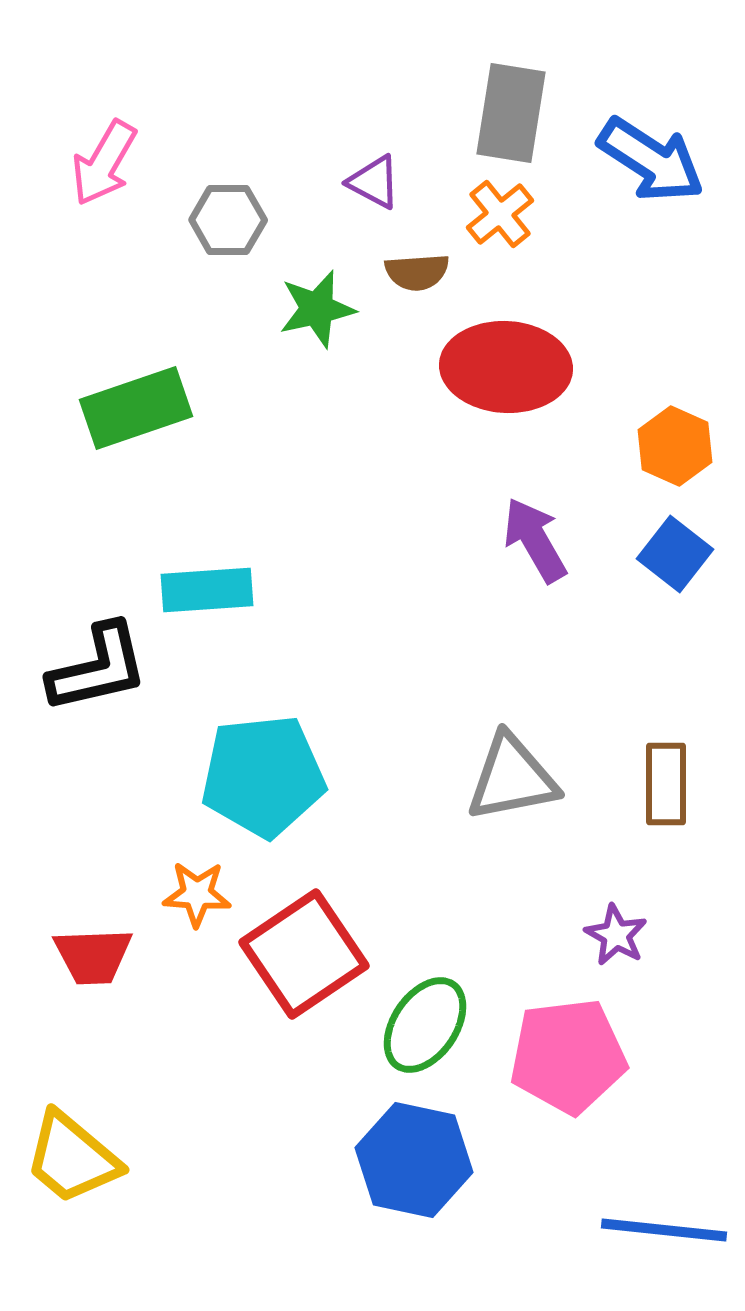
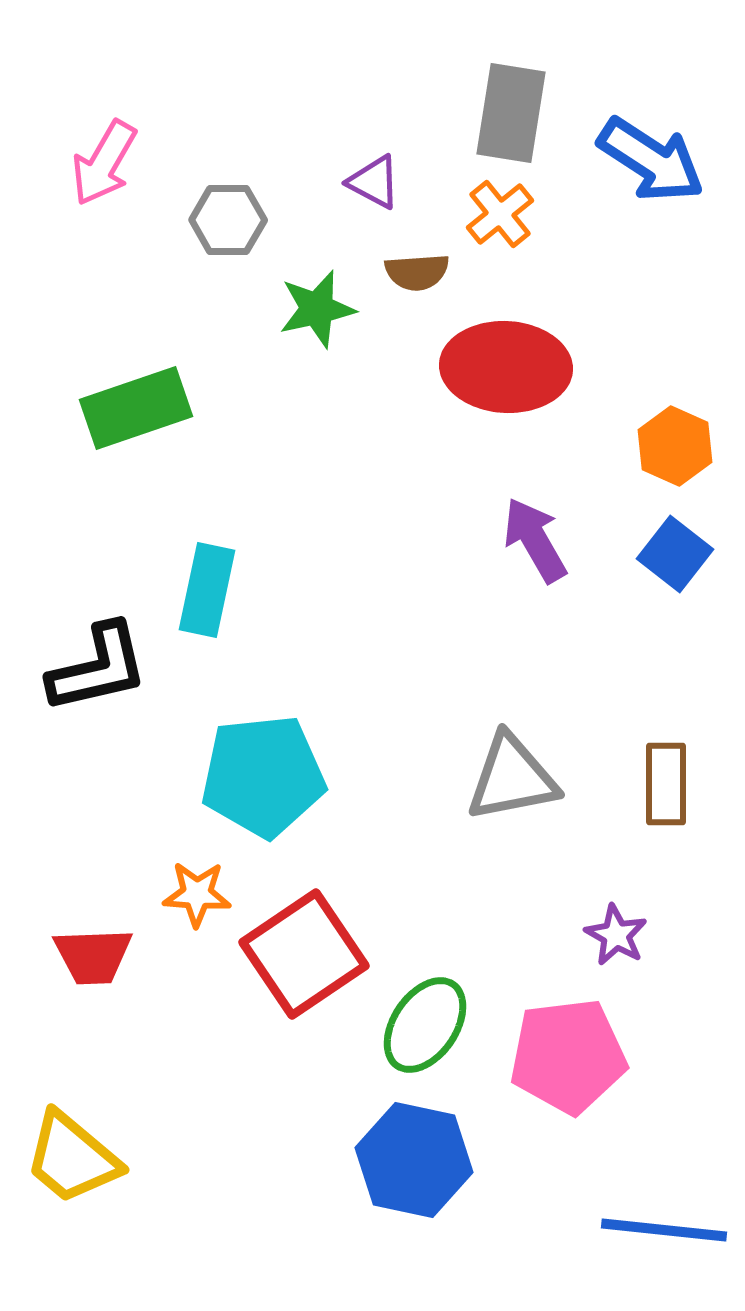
cyan rectangle: rotated 74 degrees counterclockwise
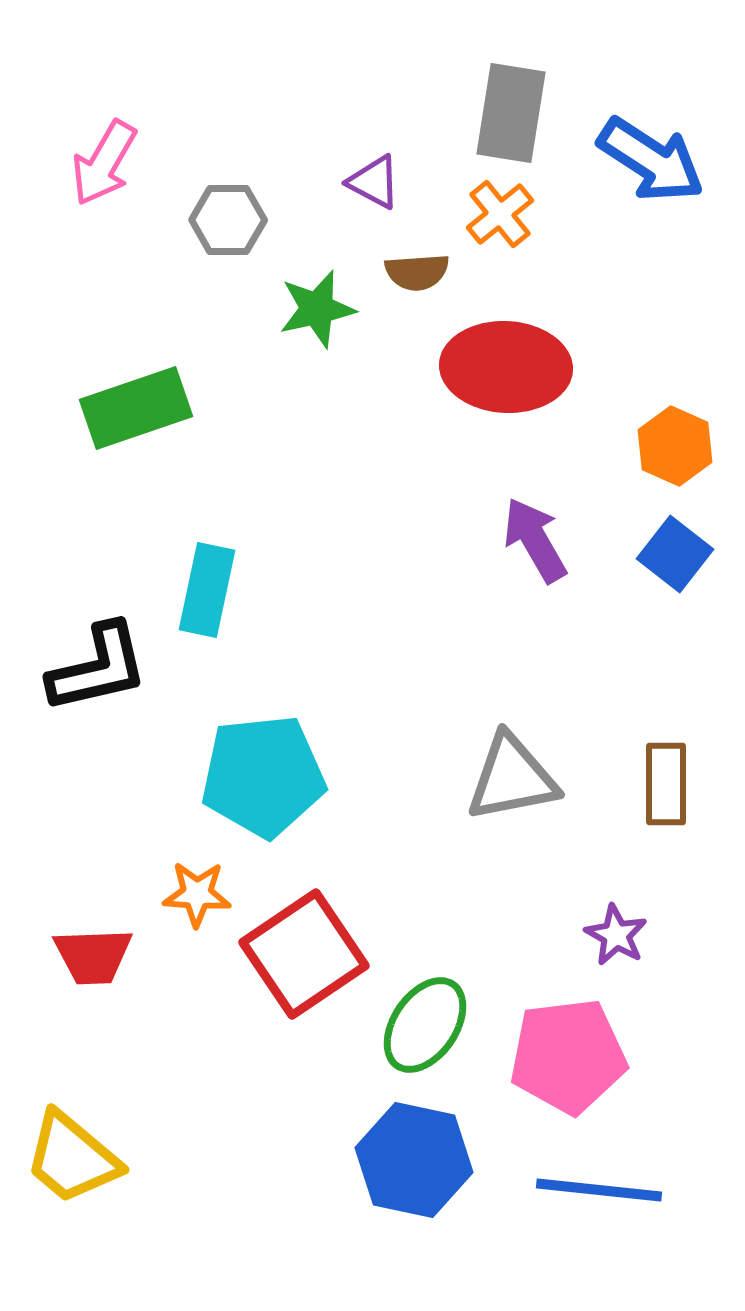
blue line: moved 65 px left, 40 px up
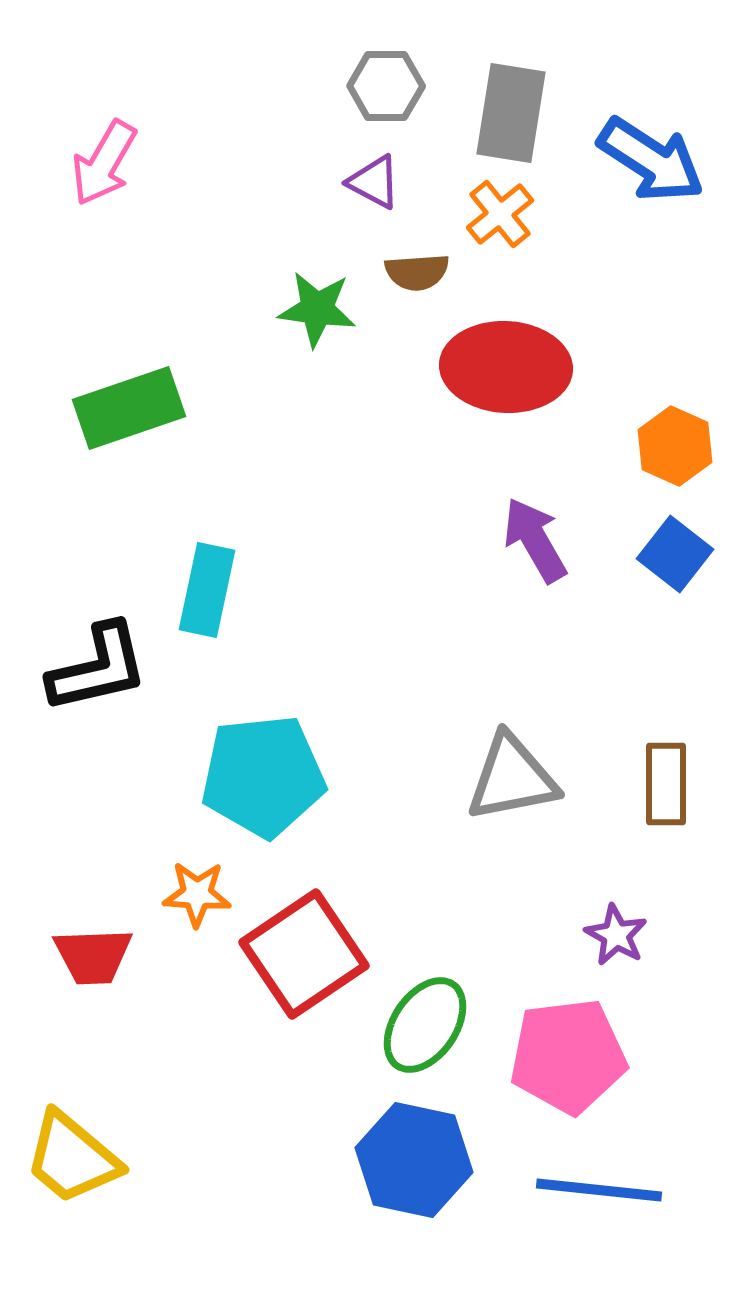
gray hexagon: moved 158 px right, 134 px up
green star: rotated 20 degrees clockwise
green rectangle: moved 7 px left
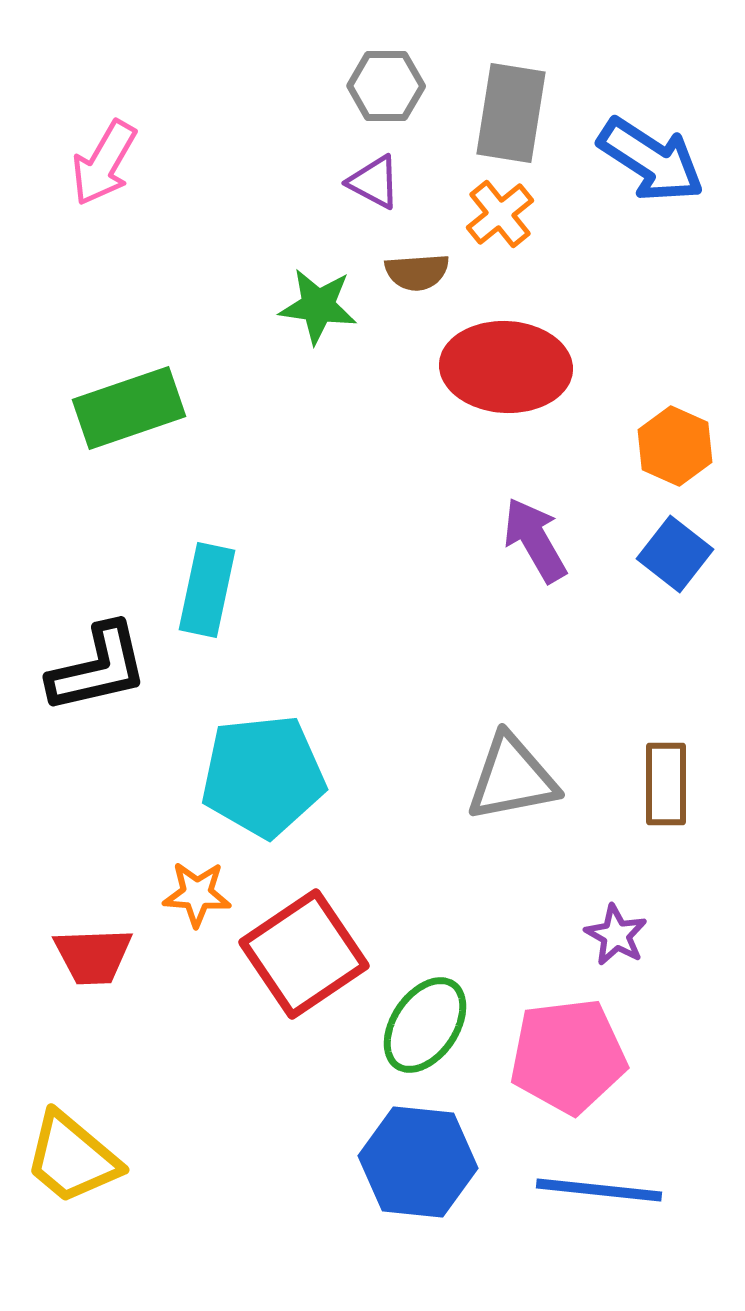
green star: moved 1 px right, 3 px up
blue hexagon: moved 4 px right, 2 px down; rotated 6 degrees counterclockwise
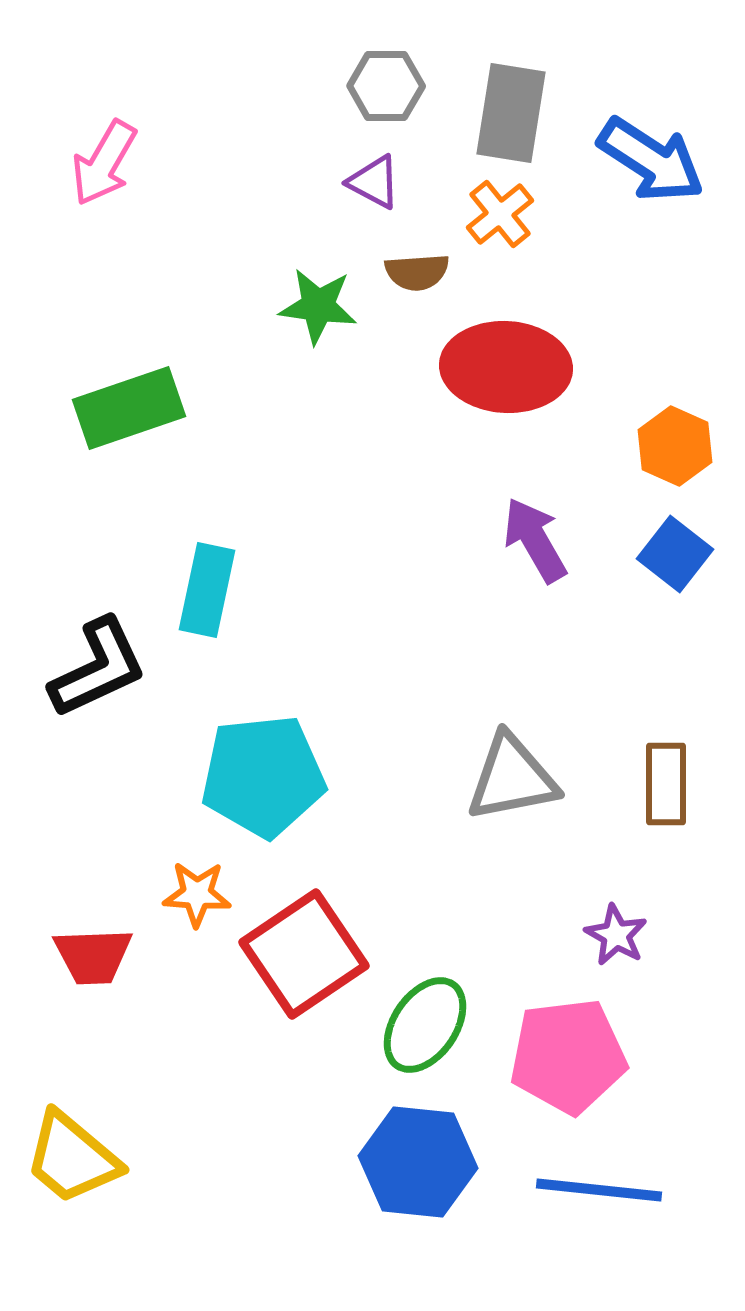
black L-shape: rotated 12 degrees counterclockwise
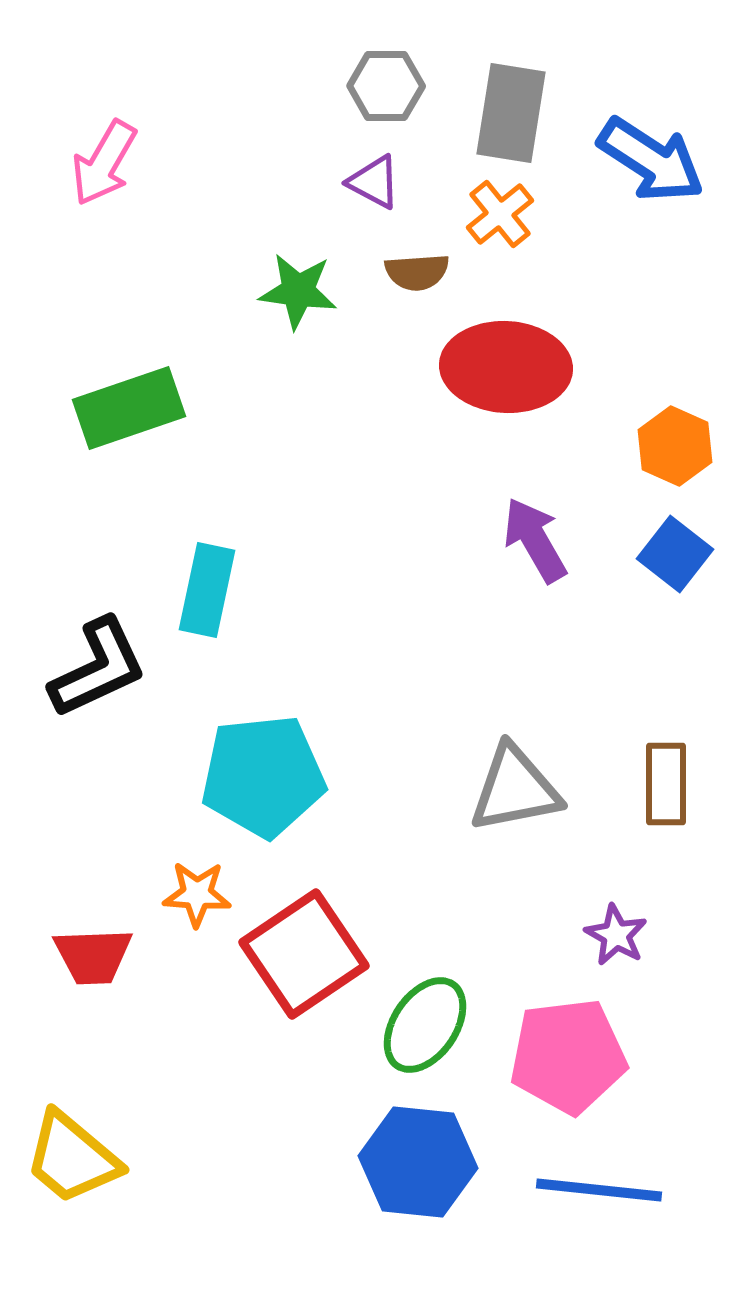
green star: moved 20 px left, 15 px up
gray triangle: moved 3 px right, 11 px down
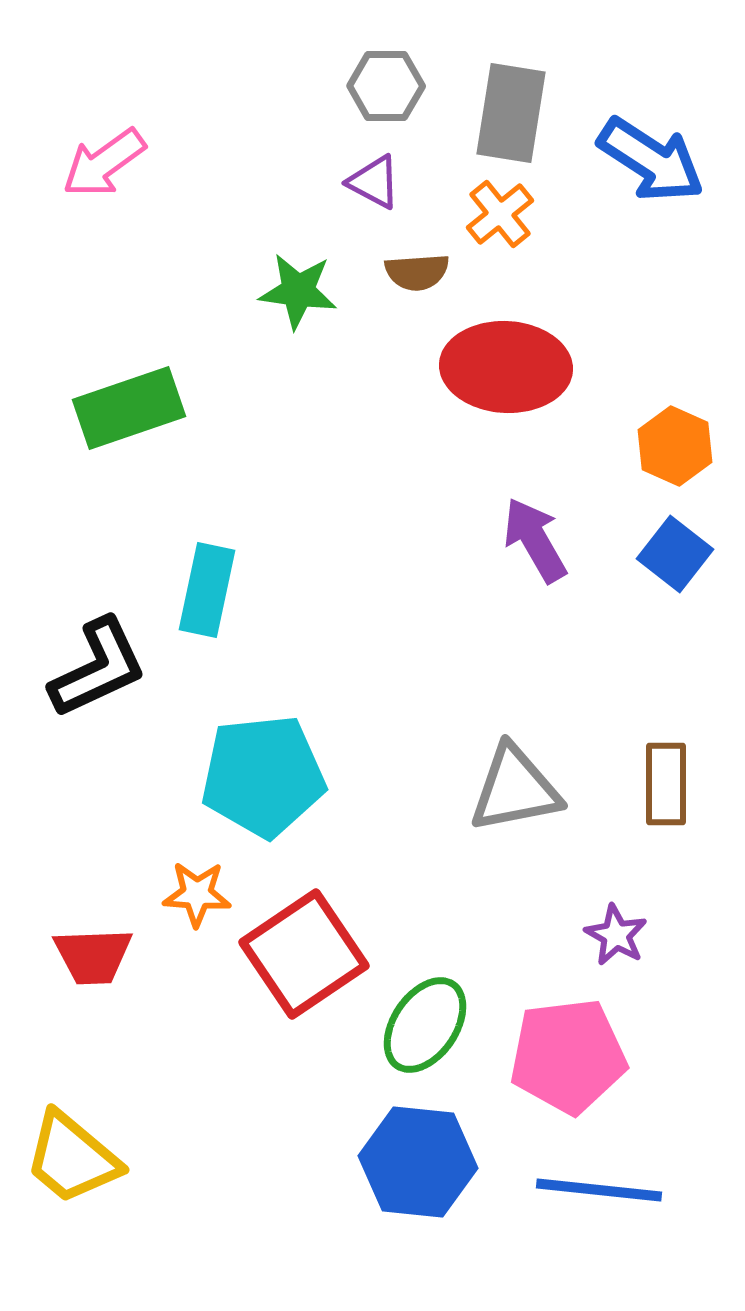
pink arrow: rotated 24 degrees clockwise
